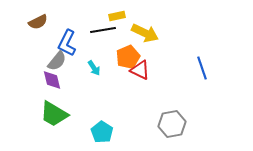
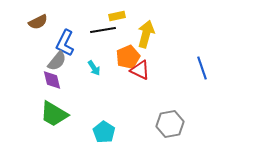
yellow arrow: moved 1 px right, 1 px down; rotated 100 degrees counterclockwise
blue L-shape: moved 2 px left
gray hexagon: moved 2 px left
cyan pentagon: moved 2 px right
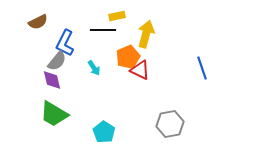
black line: rotated 10 degrees clockwise
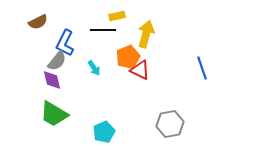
cyan pentagon: rotated 15 degrees clockwise
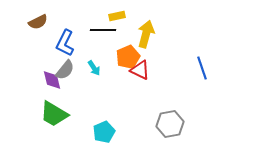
gray semicircle: moved 8 px right, 9 px down
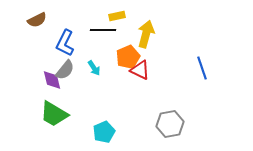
brown semicircle: moved 1 px left, 2 px up
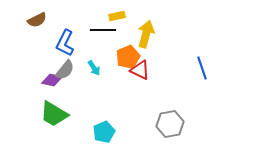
purple diamond: rotated 65 degrees counterclockwise
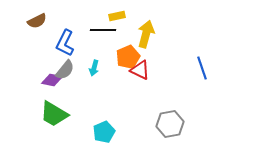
brown semicircle: moved 1 px down
cyan arrow: rotated 49 degrees clockwise
